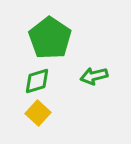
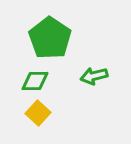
green diamond: moved 2 px left; rotated 16 degrees clockwise
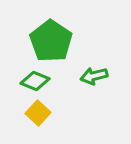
green pentagon: moved 1 px right, 3 px down
green diamond: rotated 24 degrees clockwise
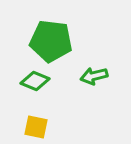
green pentagon: rotated 27 degrees counterclockwise
yellow square: moved 2 px left, 14 px down; rotated 30 degrees counterclockwise
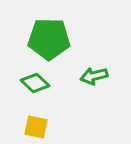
green pentagon: moved 2 px left, 2 px up; rotated 6 degrees counterclockwise
green diamond: moved 2 px down; rotated 20 degrees clockwise
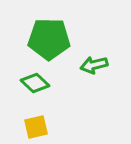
green arrow: moved 11 px up
yellow square: rotated 25 degrees counterclockwise
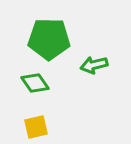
green diamond: rotated 12 degrees clockwise
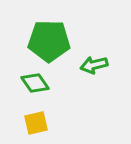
green pentagon: moved 2 px down
yellow square: moved 4 px up
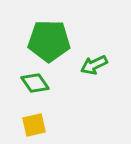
green arrow: rotated 12 degrees counterclockwise
yellow square: moved 2 px left, 2 px down
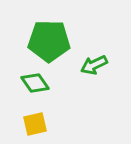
yellow square: moved 1 px right, 1 px up
